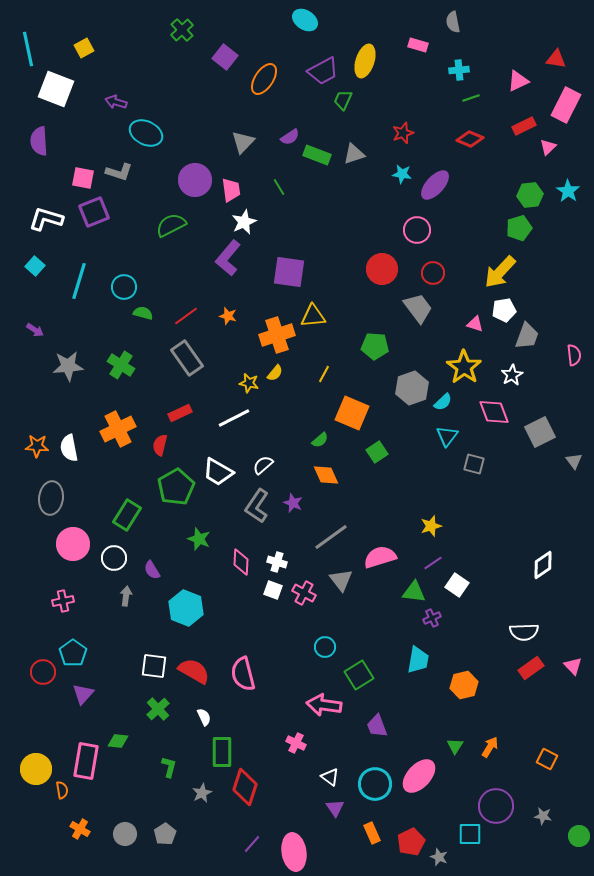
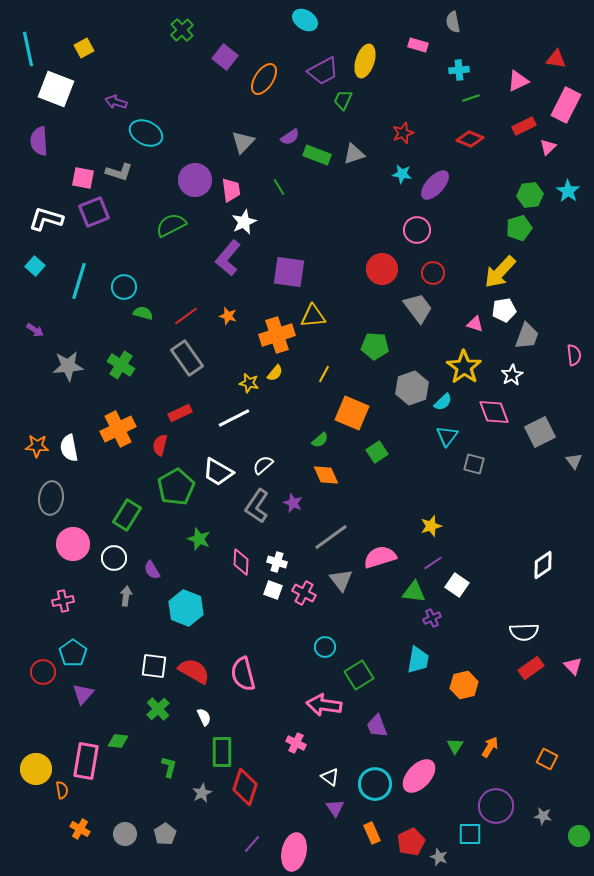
pink ellipse at (294, 852): rotated 21 degrees clockwise
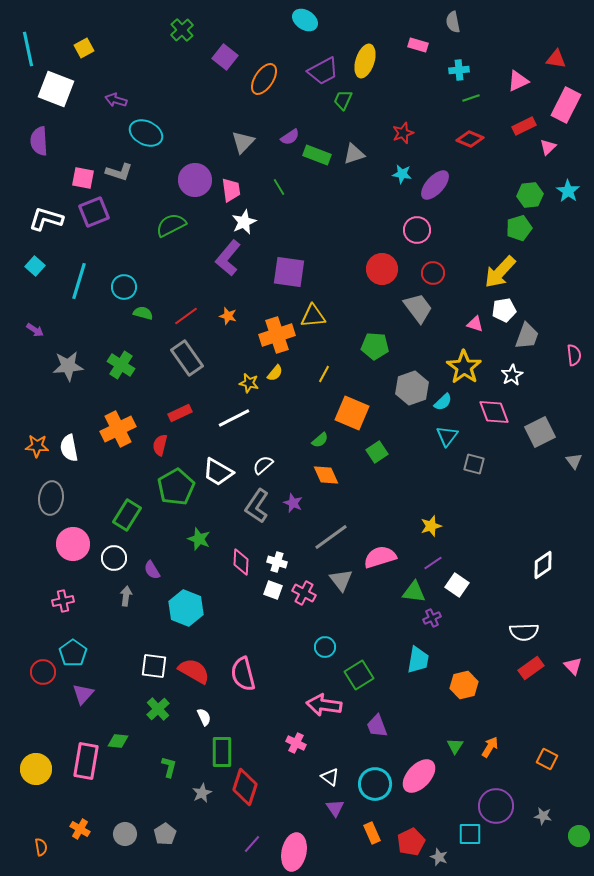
purple arrow at (116, 102): moved 2 px up
orange semicircle at (62, 790): moved 21 px left, 57 px down
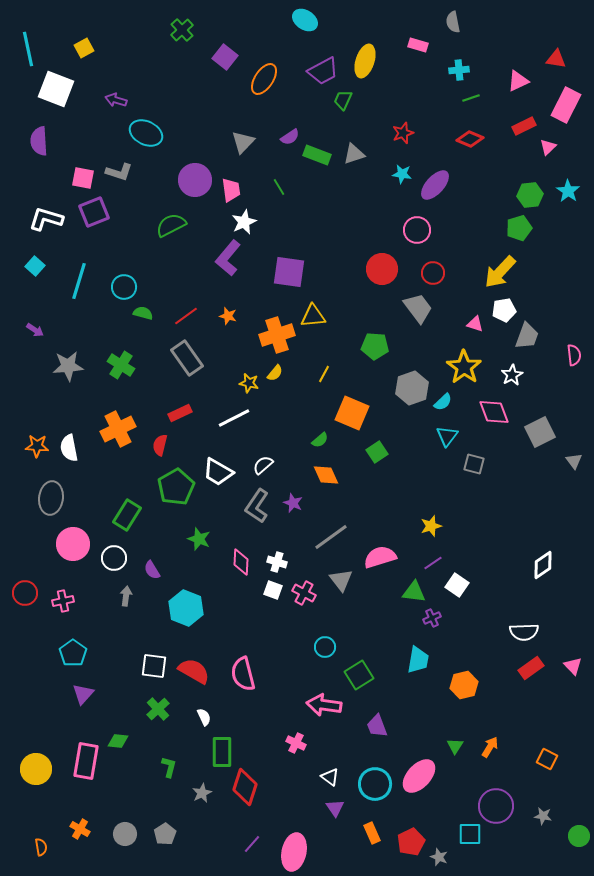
red circle at (43, 672): moved 18 px left, 79 px up
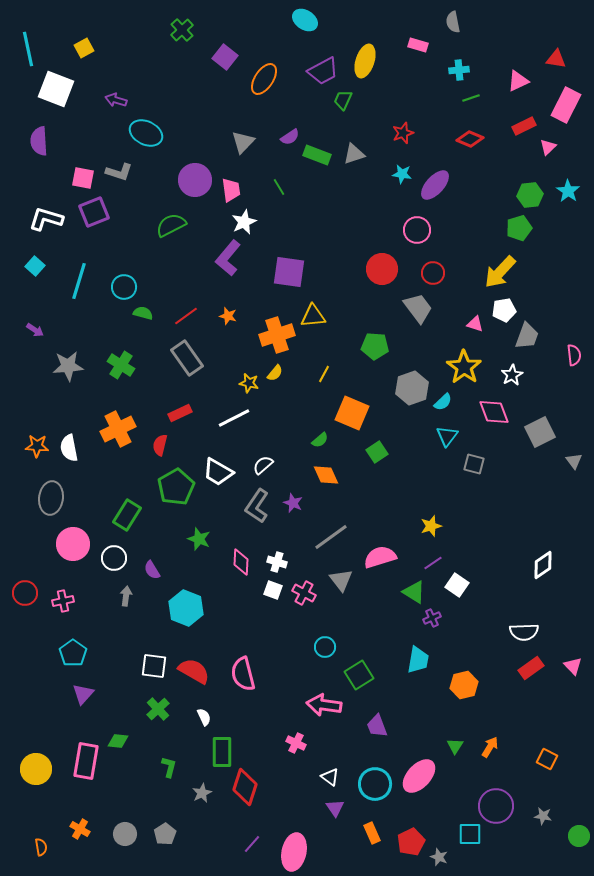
green triangle at (414, 592): rotated 25 degrees clockwise
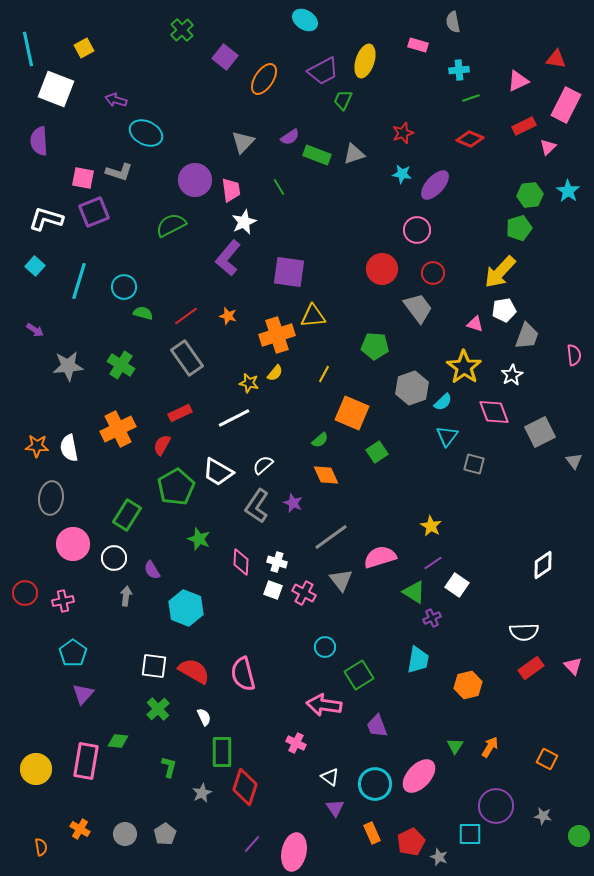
red semicircle at (160, 445): moved 2 px right; rotated 15 degrees clockwise
yellow star at (431, 526): rotated 25 degrees counterclockwise
orange hexagon at (464, 685): moved 4 px right
